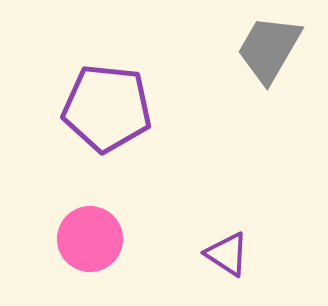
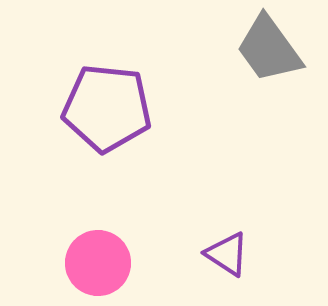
gray trapezoid: rotated 66 degrees counterclockwise
pink circle: moved 8 px right, 24 px down
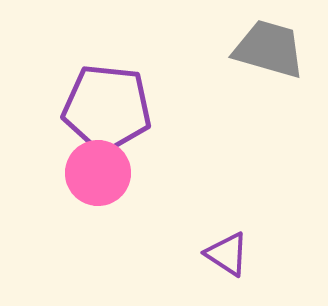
gray trapezoid: rotated 142 degrees clockwise
pink circle: moved 90 px up
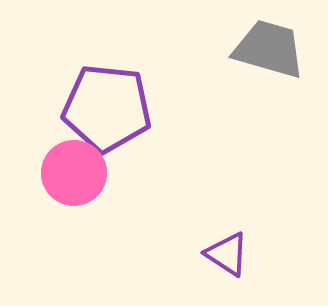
pink circle: moved 24 px left
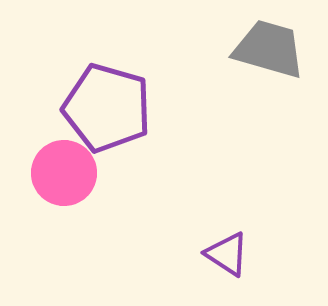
purple pentagon: rotated 10 degrees clockwise
pink circle: moved 10 px left
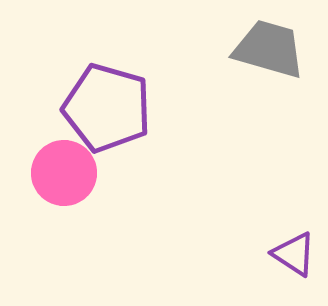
purple triangle: moved 67 px right
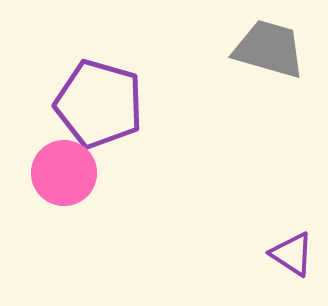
purple pentagon: moved 8 px left, 4 px up
purple triangle: moved 2 px left
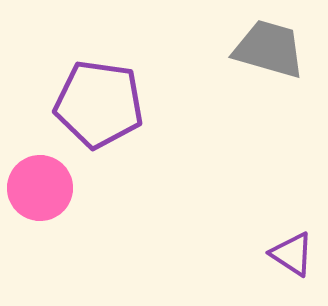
purple pentagon: rotated 8 degrees counterclockwise
pink circle: moved 24 px left, 15 px down
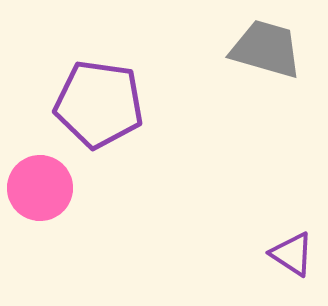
gray trapezoid: moved 3 px left
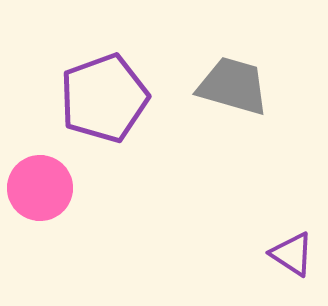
gray trapezoid: moved 33 px left, 37 px down
purple pentagon: moved 5 px right, 6 px up; rotated 28 degrees counterclockwise
